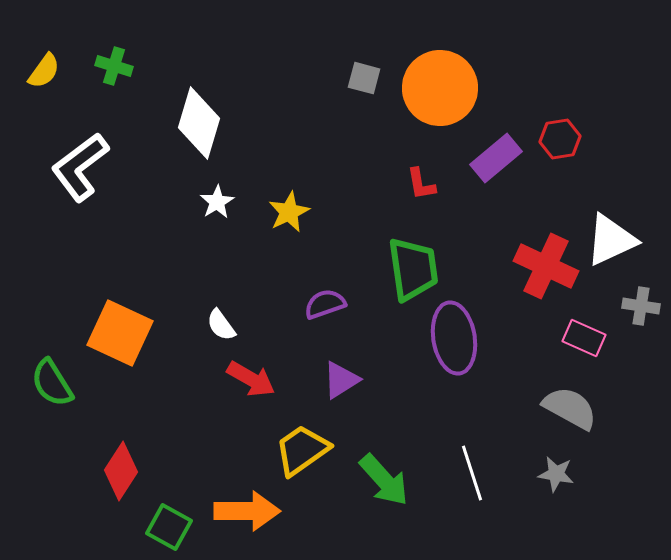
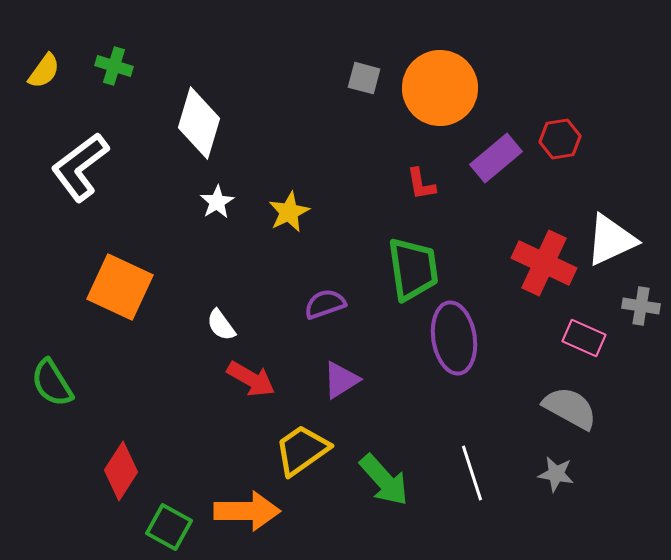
red cross: moved 2 px left, 3 px up
orange square: moved 46 px up
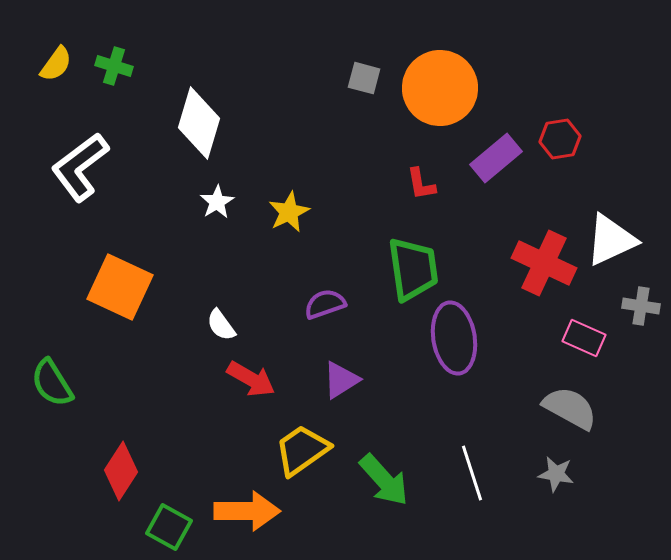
yellow semicircle: moved 12 px right, 7 px up
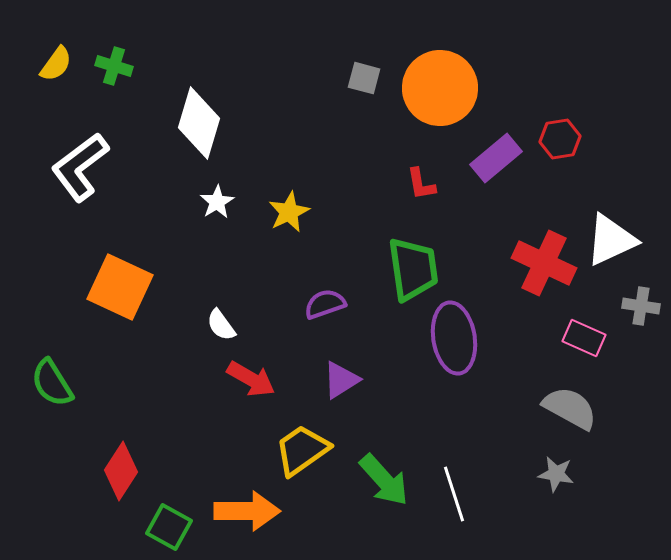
white line: moved 18 px left, 21 px down
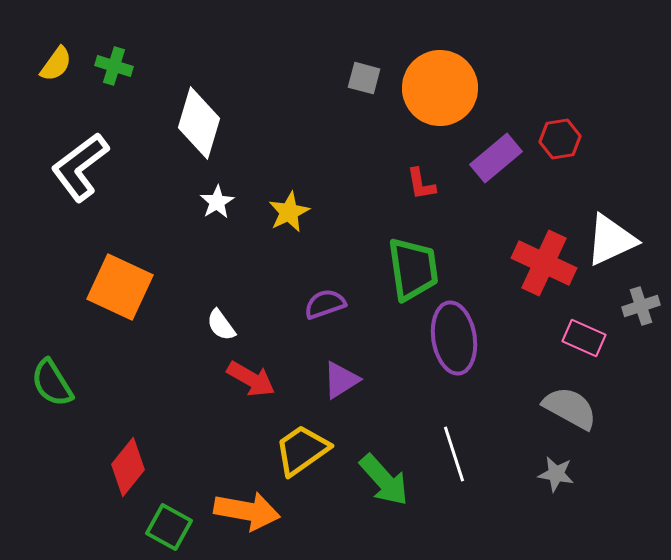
gray cross: rotated 27 degrees counterclockwise
red diamond: moved 7 px right, 4 px up; rotated 6 degrees clockwise
white line: moved 40 px up
orange arrow: rotated 10 degrees clockwise
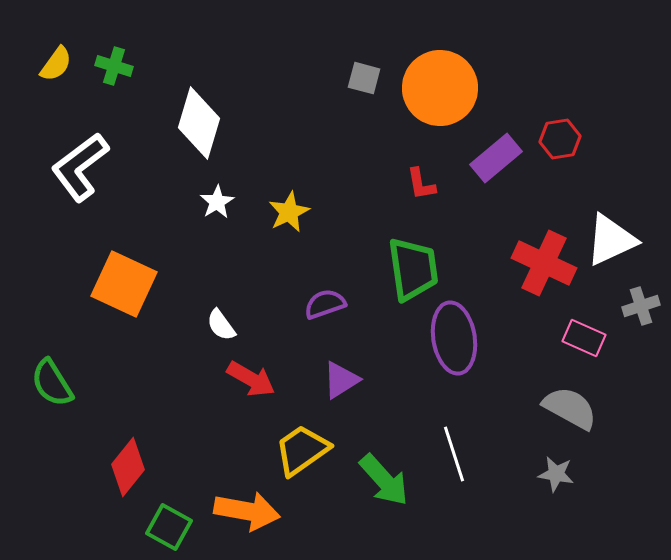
orange square: moved 4 px right, 3 px up
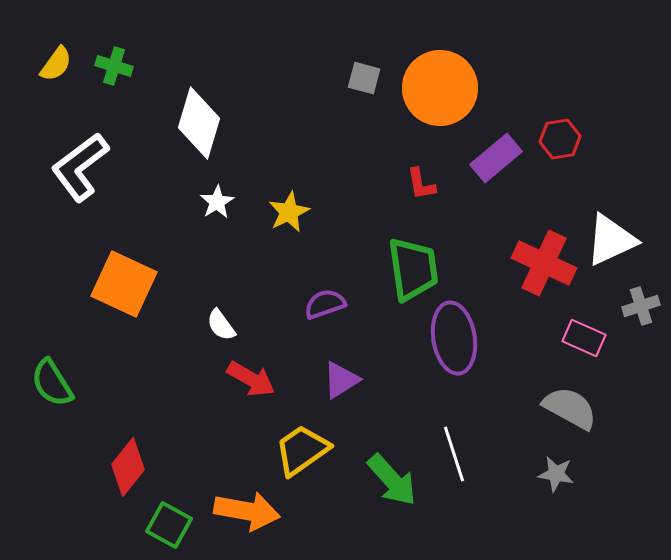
green arrow: moved 8 px right
green square: moved 2 px up
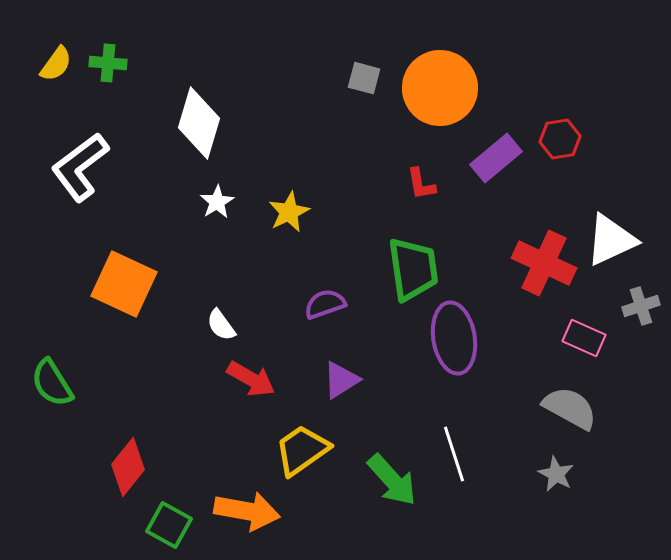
green cross: moved 6 px left, 3 px up; rotated 12 degrees counterclockwise
gray star: rotated 18 degrees clockwise
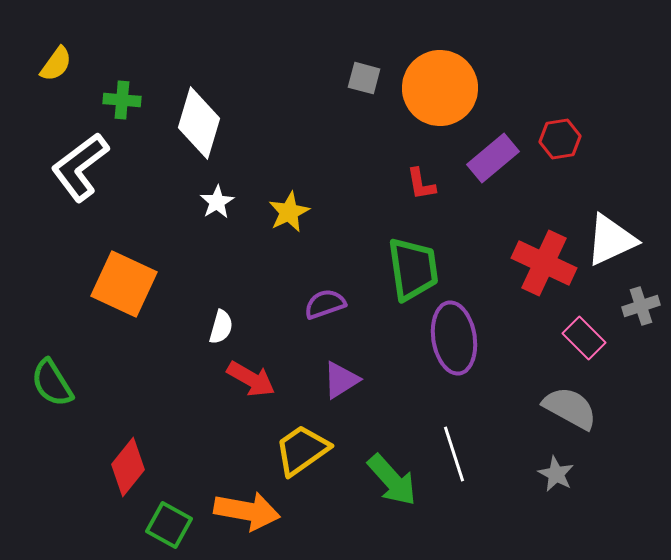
green cross: moved 14 px right, 37 px down
purple rectangle: moved 3 px left
white semicircle: moved 2 px down; rotated 128 degrees counterclockwise
pink rectangle: rotated 21 degrees clockwise
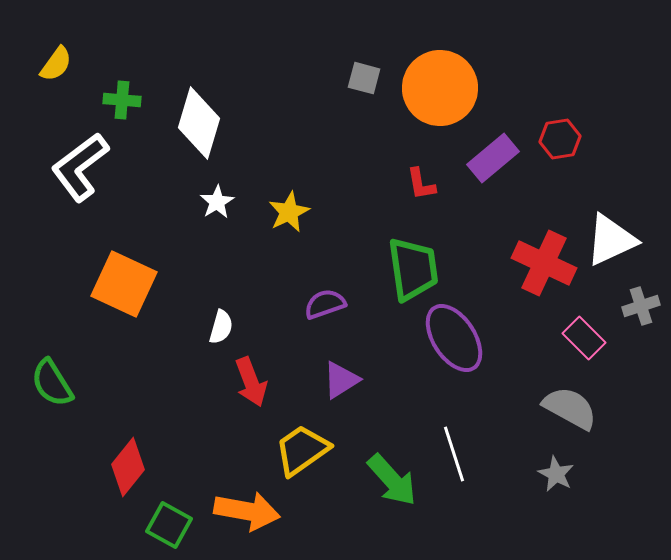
purple ellipse: rotated 24 degrees counterclockwise
red arrow: moved 3 px down; rotated 39 degrees clockwise
